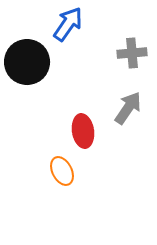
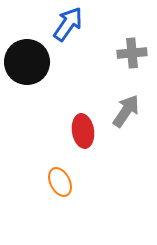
gray arrow: moved 2 px left, 3 px down
orange ellipse: moved 2 px left, 11 px down
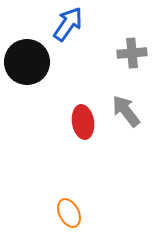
gray arrow: rotated 72 degrees counterclockwise
red ellipse: moved 9 px up
orange ellipse: moved 9 px right, 31 px down
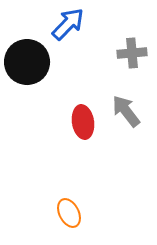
blue arrow: rotated 9 degrees clockwise
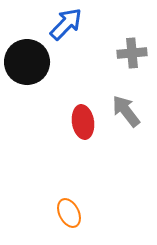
blue arrow: moved 2 px left
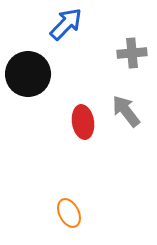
black circle: moved 1 px right, 12 px down
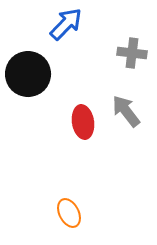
gray cross: rotated 12 degrees clockwise
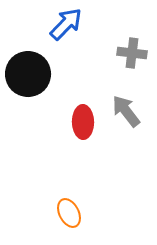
red ellipse: rotated 8 degrees clockwise
